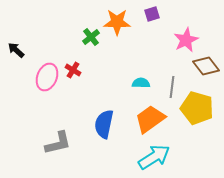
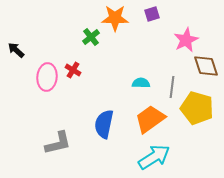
orange star: moved 2 px left, 4 px up
brown diamond: rotated 20 degrees clockwise
pink ellipse: rotated 16 degrees counterclockwise
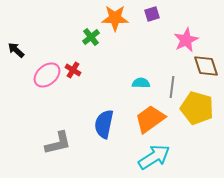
pink ellipse: moved 2 px up; rotated 44 degrees clockwise
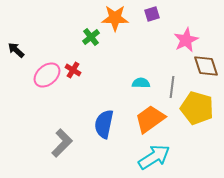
gray L-shape: moved 4 px right; rotated 32 degrees counterclockwise
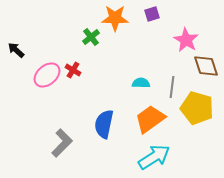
pink star: rotated 15 degrees counterclockwise
